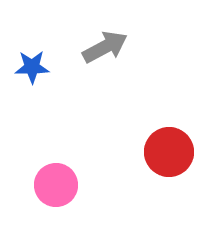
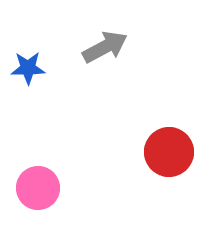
blue star: moved 4 px left, 1 px down
pink circle: moved 18 px left, 3 px down
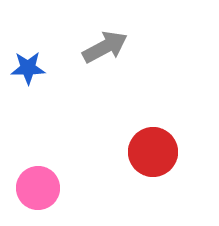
red circle: moved 16 px left
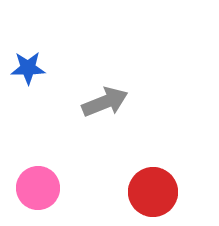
gray arrow: moved 55 px down; rotated 6 degrees clockwise
red circle: moved 40 px down
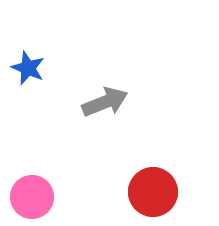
blue star: rotated 24 degrees clockwise
pink circle: moved 6 px left, 9 px down
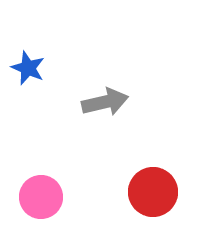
gray arrow: rotated 9 degrees clockwise
pink circle: moved 9 px right
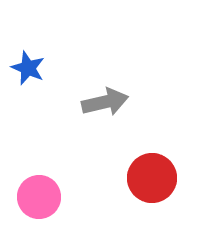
red circle: moved 1 px left, 14 px up
pink circle: moved 2 px left
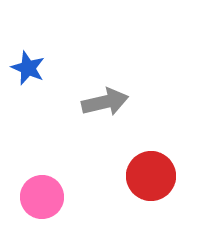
red circle: moved 1 px left, 2 px up
pink circle: moved 3 px right
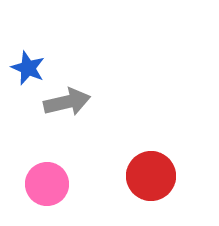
gray arrow: moved 38 px left
pink circle: moved 5 px right, 13 px up
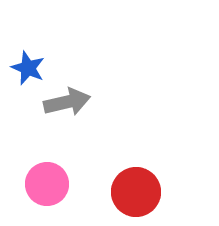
red circle: moved 15 px left, 16 px down
